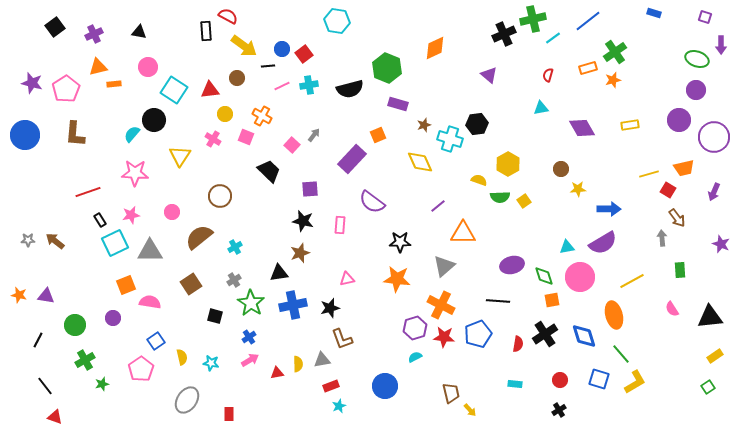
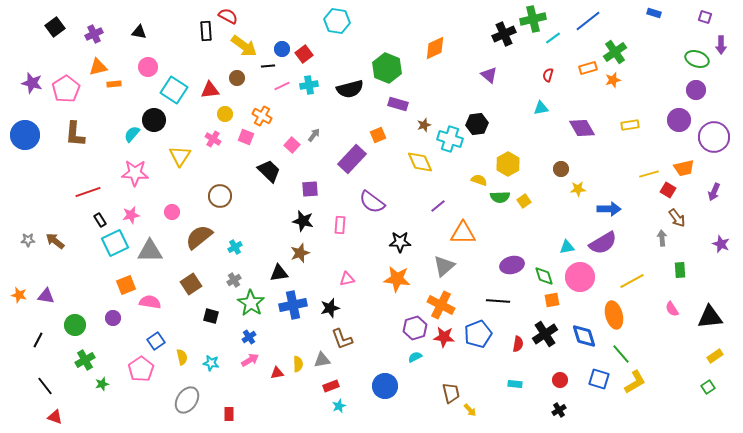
black square at (215, 316): moved 4 px left
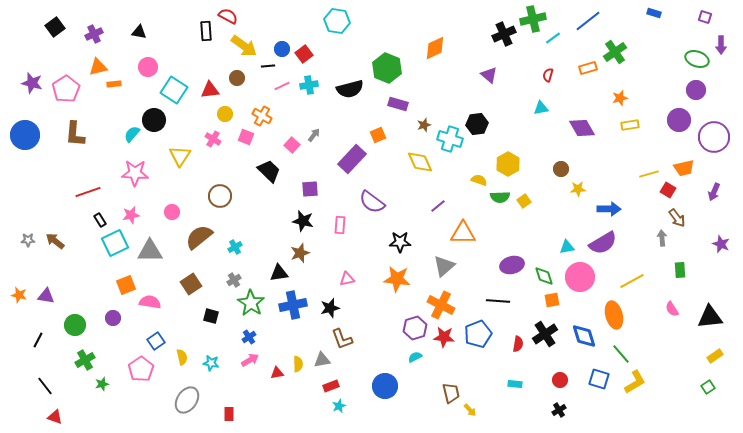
orange star at (613, 80): moved 7 px right, 18 px down
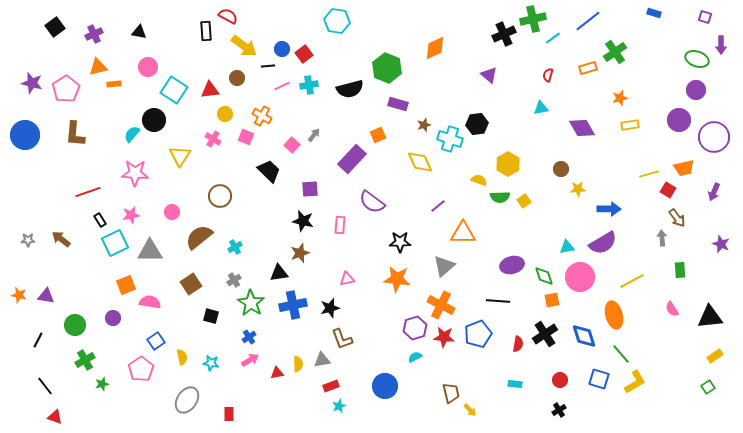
brown arrow at (55, 241): moved 6 px right, 2 px up
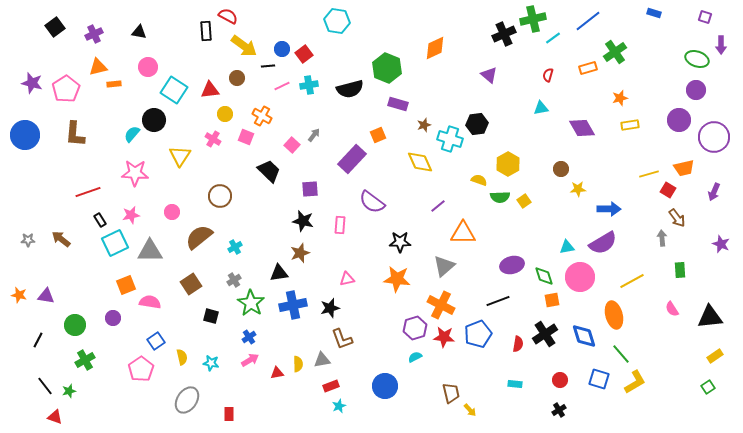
black line at (498, 301): rotated 25 degrees counterclockwise
green star at (102, 384): moved 33 px left, 7 px down
